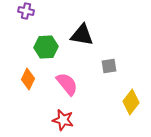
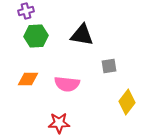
purple cross: rotated 28 degrees counterclockwise
green hexagon: moved 10 px left, 11 px up
orange diamond: rotated 65 degrees clockwise
pink semicircle: rotated 135 degrees clockwise
yellow diamond: moved 4 px left
red star: moved 4 px left, 3 px down; rotated 15 degrees counterclockwise
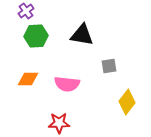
purple cross: rotated 21 degrees counterclockwise
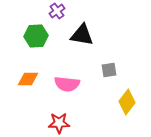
purple cross: moved 31 px right
gray square: moved 4 px down
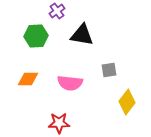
pink semicircle: moved 3 px right, 1 px up
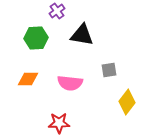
green hexagon: moved 2 px down
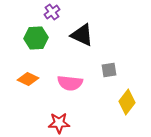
purple cross: moved 5 px left, 1 px down
black triangle: rotated 15 degrees clockwise
orange diamond: rotated 25 degrees clockwise
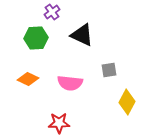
yellow diamond: rotated 10 degrees counterclockwise
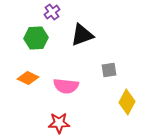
black triangle: rotated 45 degrees counterclockwise
orange diamond: moved 1 px up
pink semicircle: moved 4 px left, 3 px down
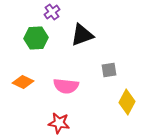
orange diamond: moved 5 px left, 4 px down
red star: rotated 10 degrees clockwise
